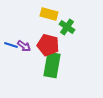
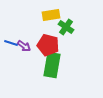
yellow rectangle: moved 2 px right, 1 px down; rotated 24 degrees counterclockwise
green cross: moved 1 px left
blue line: moved 2 px up
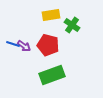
green cross: moved 6 px right, 2 px up
blue line: moved 2 px right, 1 px down
green rectangle: moved 10 px down; rotated 60 degrees clockwise
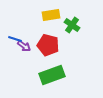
blue line: moved 2 px right, 5 px up
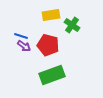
blue line: moved 6 px right, 3 px up
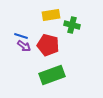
green cross: rotated 21 degrees counterclockwise
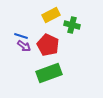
yellow rectangle: rotated 18 degrees counterclockwise
red pentagon: rotated 10 degrees clockwise
green rectangle: moved 3 px left, 2 px up
